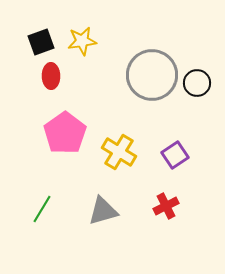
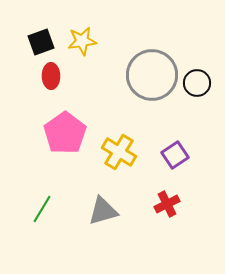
red cross: moved 1 px right, 2 px up
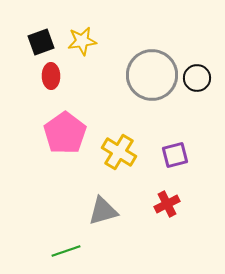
black circle: moved 5 px up
purple square: rotated 20 degrees clockwise
green line: moved 24 px right, 42 px down; rotated 40 degrees clockwise
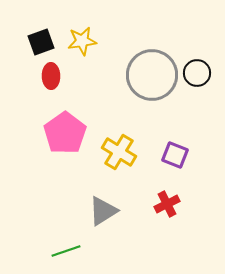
black circle: moved 5 px up
purple square: rotated 36 degrees clockwise
gray triangle: rotated 16 degrees counterclockwise
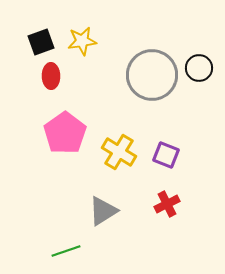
black circle: moved 2 px right, 5 px up
purple square: moved 9 px left
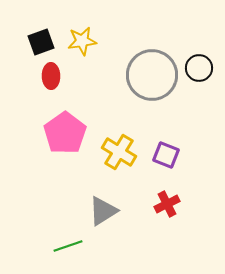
green line: moved 2 px right, 5 px up
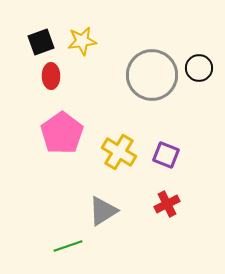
pink pentagon: moved 3 px left
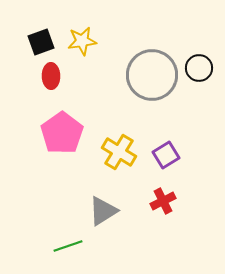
purple square: rotated 36 degrees clockwise
red cross: moved 4 px left, 3 px up
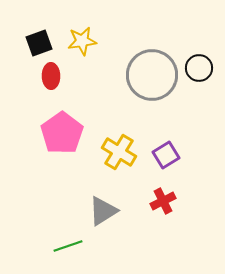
black square: moved 2 px left, 1 px down
